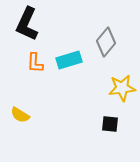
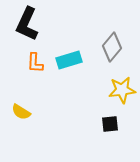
gray diamond: moved 6 px right, 5 px down
yellow star: moved 2 px down
yellow semicircle: moved 1 px right, 3 px up
black square: rotated 12 degrees counterclockwise
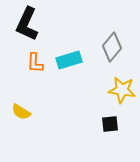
yellow star: rotated 16 degrees clockwise
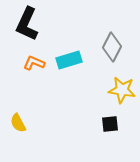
gray diamond: rotated 12 degrees counterclockwise
orange L-shape: moved 1 px left; rotated 110 degrees clockwise
yellow semicircle: moved 3 px left, 11 px down; rotated 30 degrees clockwise
